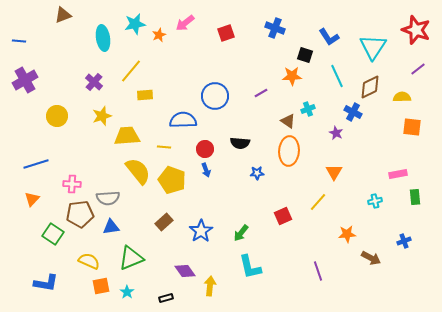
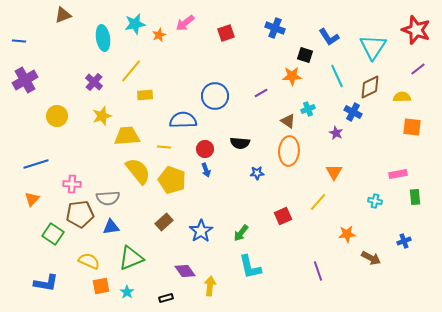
cyan cross at (375, 201): rotated 24 degrees clockwise
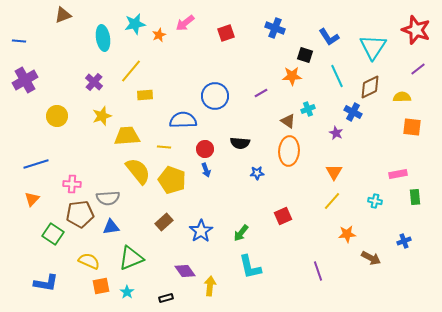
yellow line at (318, 202): moved 14 px right, 1 px up
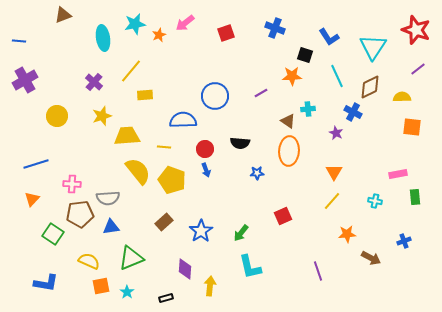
cyan cross at (308, 109): rotated 16 degrees clockwise
purple diamond at (185, 271): moved 2 px up; rotated 40 degrees clockwise
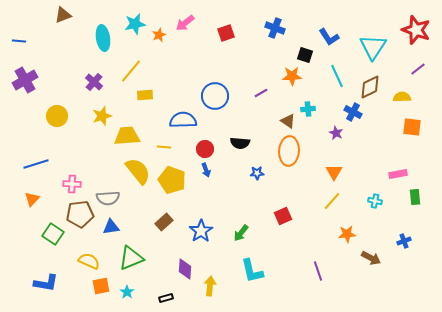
cyan L-shape at (250, 267): moved 2 px right, 4 px down
